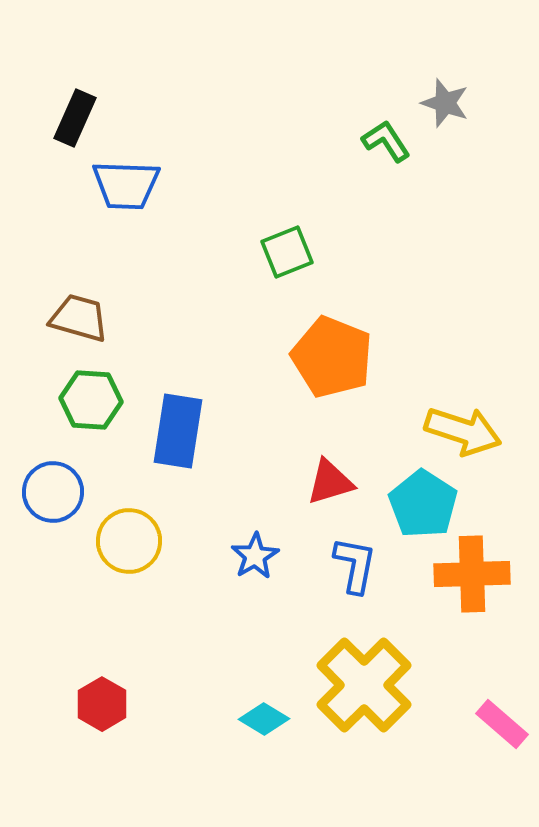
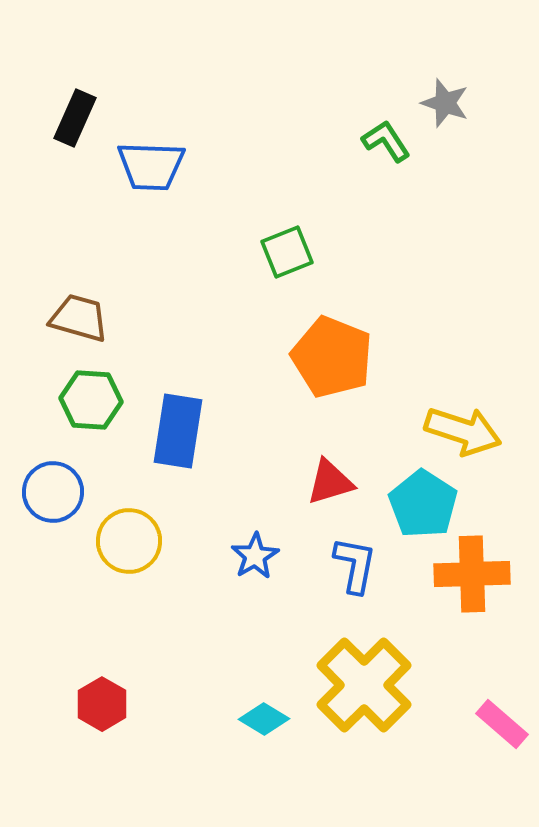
blue trapezoid: moved 25 px right, 19 px up
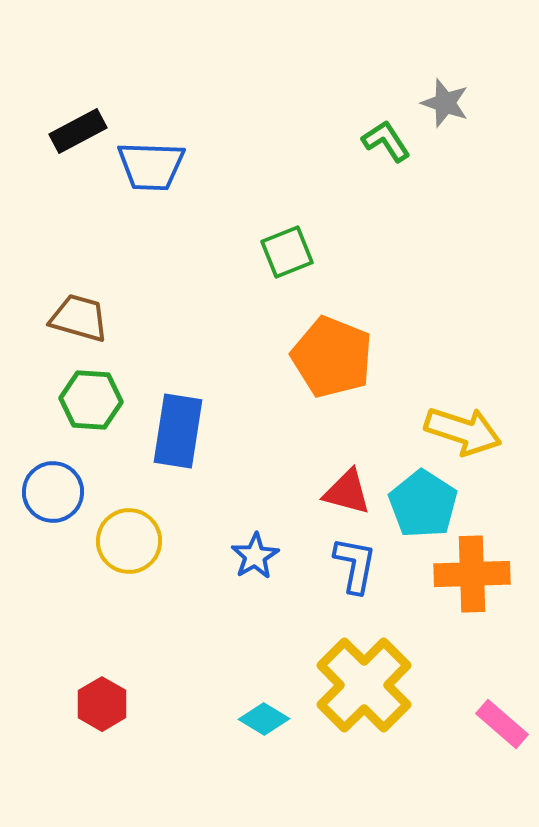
black rectangle: moved 3 px right, 13 px down; rotated 38 degrees clockwise
red triangle: moved 17 px right, 10 px down; rotated 32 degrees clockwise
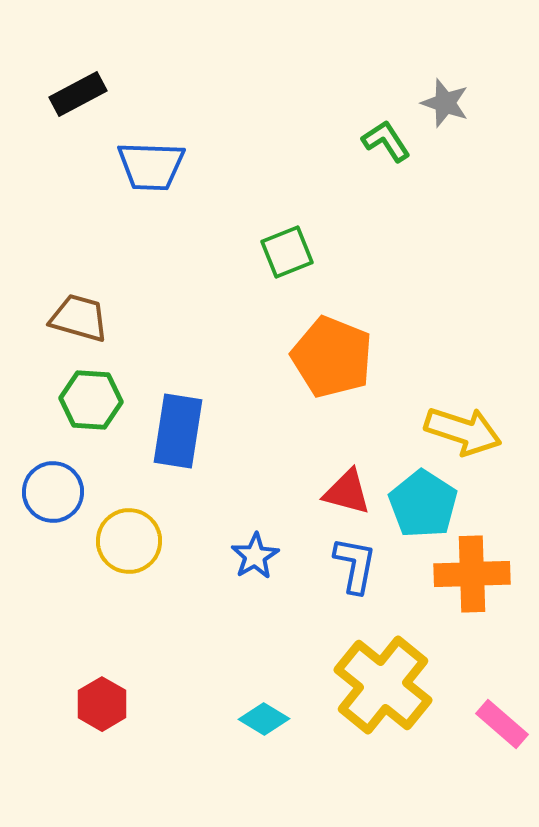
black rectangle: moved 37 px up
yellow cross: moved 19 px right; rotated 6 degrees counterclockwise
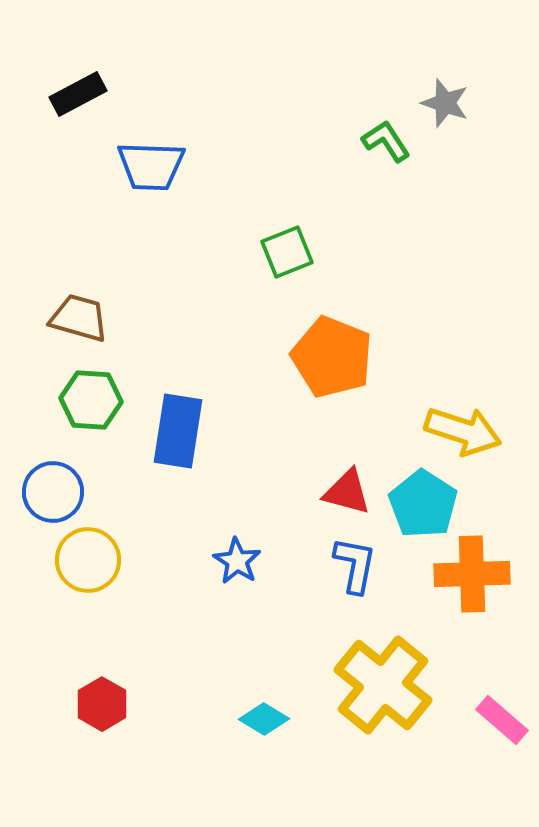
yellow circle: moved 41 px left, 19 px down
blue star: moved 18 px left, 5 px down; rotated 9 degrees counterclockwise
pink rectangle: moved 4 px up
